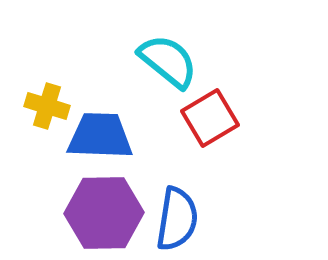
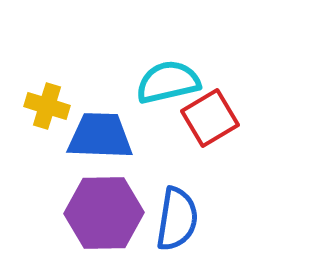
cyan semicircle: moved 21 px down; rotated 52 degrees counterclockwise
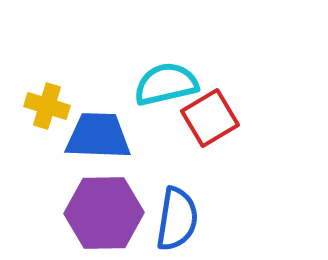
cyan semicircle: moved 2 px left, 2 px down
blue trapezoid: moved 2 px left
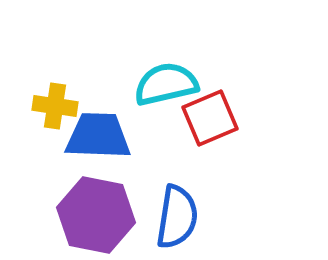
yellow cross: moved 8 px right; rotated 9 degrees counterclockwise
red square: rotated 8 degrees clockwise
purple hexagon: moved 8 px left, 2 px down; rotated 12 degrees clockwise
blue semicircle: moved 2 px up
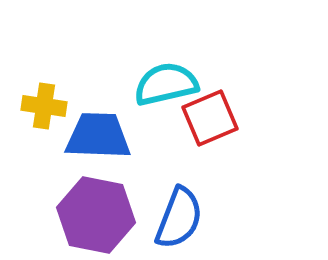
yellow cross: moved 11 px left
blue semicircle: moved 2 px right, 1 px down; rotated 12 degrees clockwise
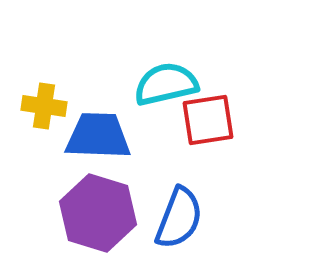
red square: moved 2 px left, 2 px down; rotated 14 degrees clockwise
purple hexagon: moved 2 px right, 2 px up; rotated 6 degrees clockwise
